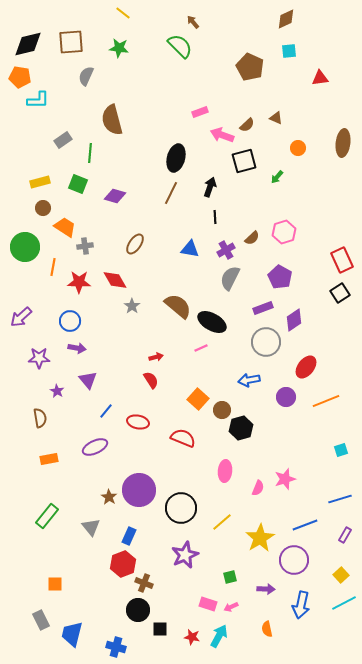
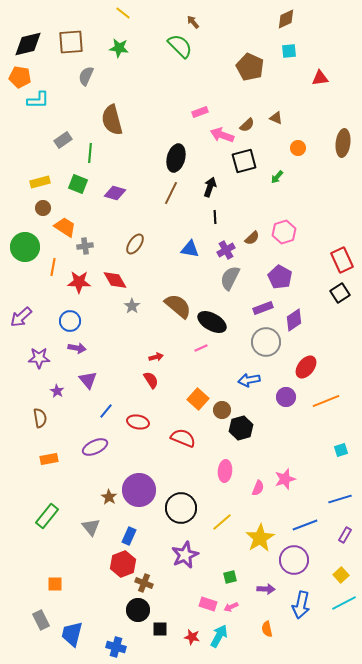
purple diamond at (115, 196): moved 3 px up
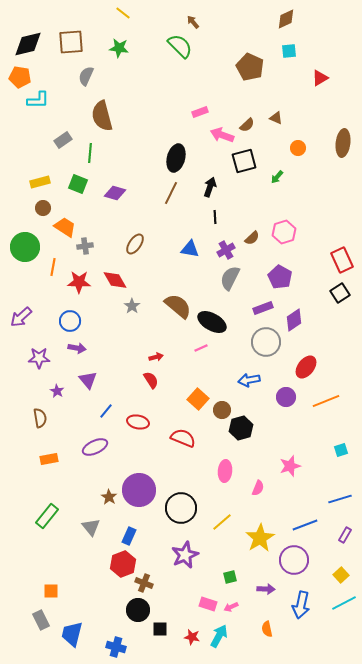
red triangle at (320, 78): rotated 24 degrees counterclockwise
brown semicircle at (112, 120): moved 10 px left, 4 px up
pink star at (285, 479): moved 5 px right, 13 px up
orange square at (55, 584): moved 4 px left, 7 px down
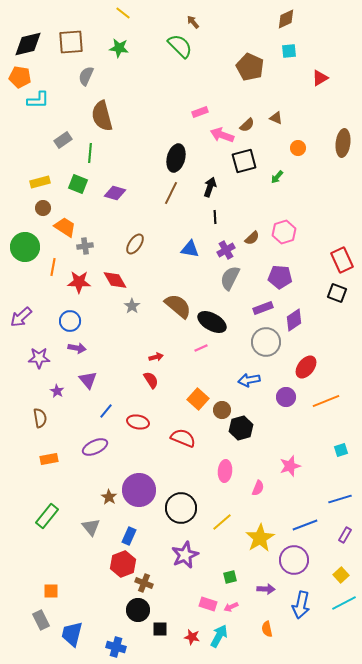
purple pentagon at (280, 277): rotated 25 degrees counterclockwise
black square at (340, 293): moved 3 px left; rotated 36 degrees counterclockwise
